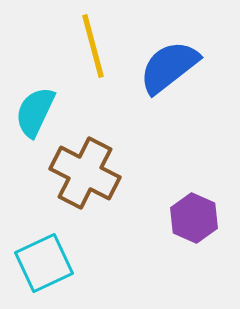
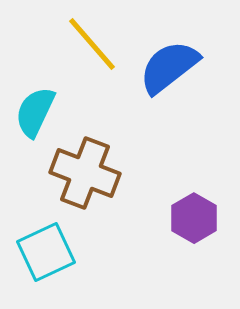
yellow line: moved 1 px left, 2 px up; rotated 26 degrees counterclockwise
brown cross: rotated 6 degrees counterclockwise
purple hexagon: rotated 6 degrees clockwise
cyan square: moved 2 px right, 11 px up
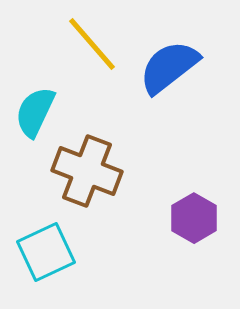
brown cross: moved 2 px right, 2 px up
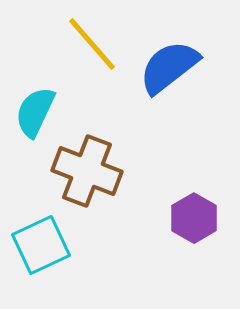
cyan square: moved 5 px left, 7 px up
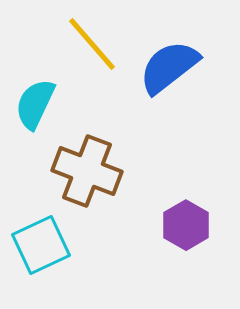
cyan semicircle: moved 8 px up
purple hexagon: moved 8 px left, 7 px down
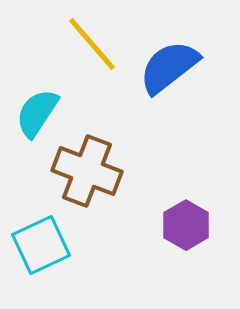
cyan semicircle: moved 2 px right, 9 px down; rotated 8 degrees clockwise
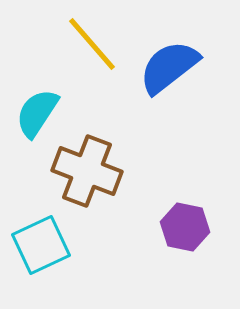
purple hexagon: moved 1 px left, 2 px down; rotated 18 degrees counterclockwise
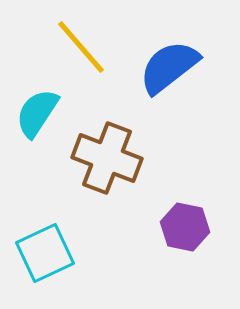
yellow line: moved 11 px left, 3 px down
brown cross: moved 20 px right, 13 px up
cyan square: moved 4 px right, 8 px down
